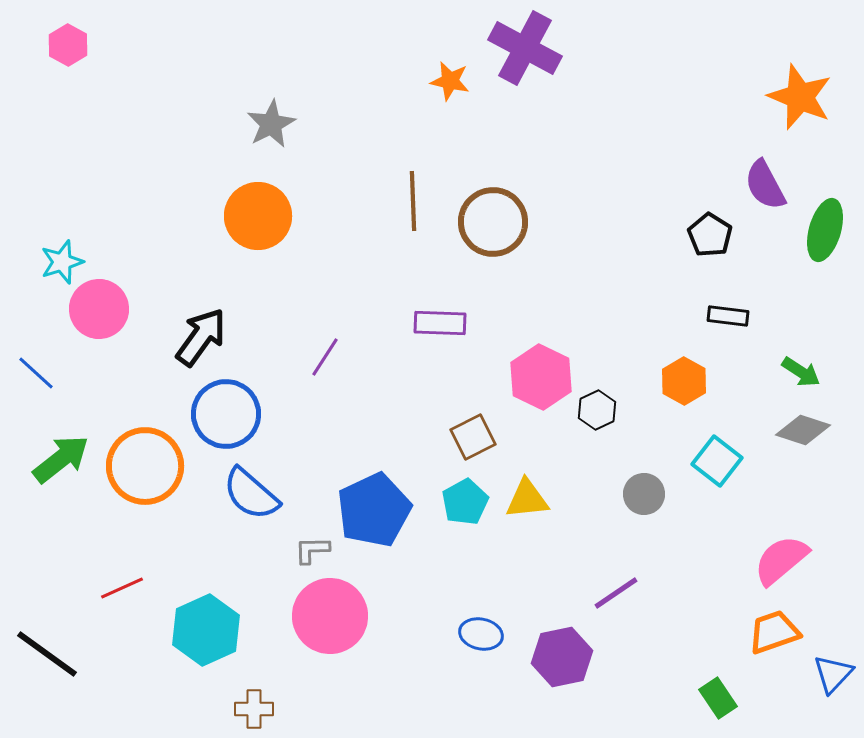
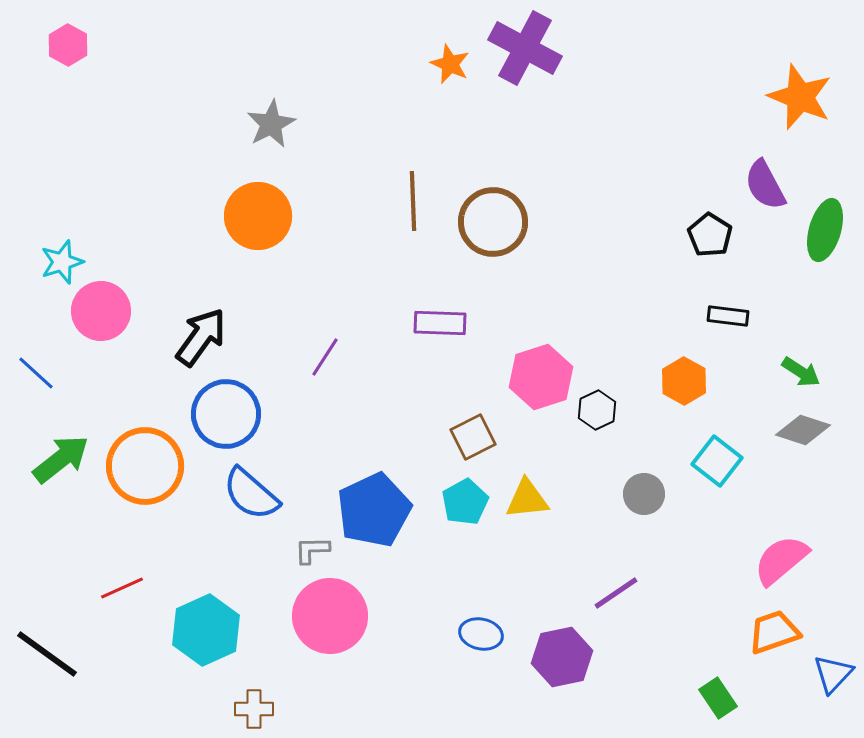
orange star at (450, 81): moved 17 px up; rotated 12 degrees clockwise
pink circle at (99, 309): moved 2 px right, 2 px down
pink hexagon at (541, 377): rotated 16 degrees clockwise
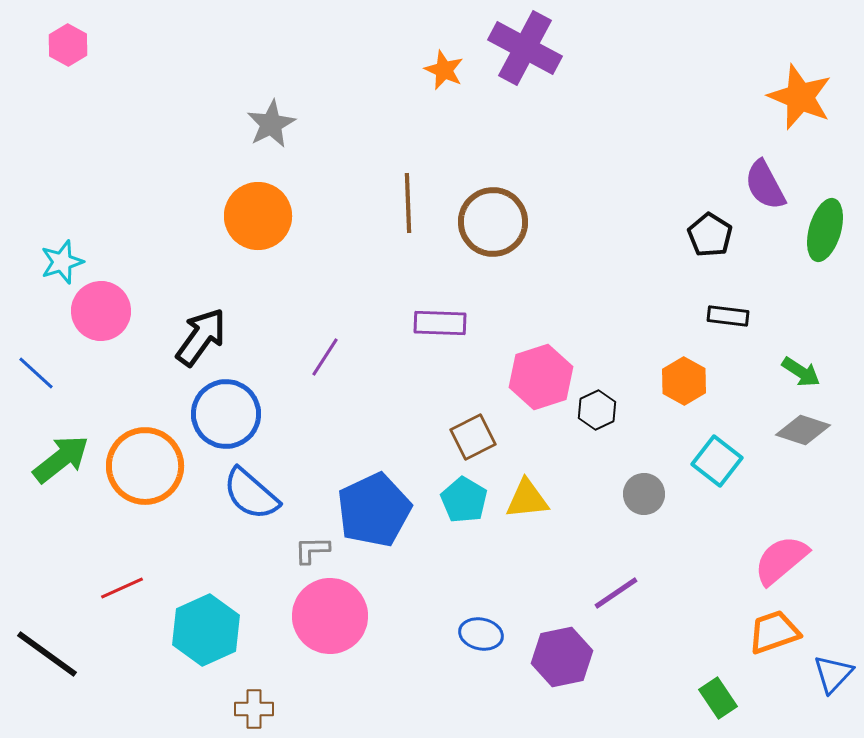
orange star at (450, 64): moved 6 px left, 6 px down
brown line at (413, 201): moved 5 px left, 2 px down
cyan pentagon at (465, 502): moved 1 px left, 2 px up; rotated 12 degrees counterclockwise
